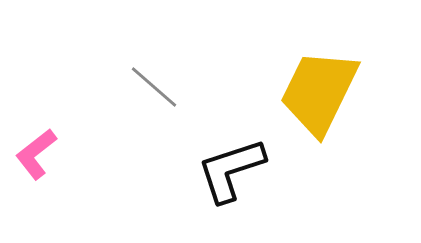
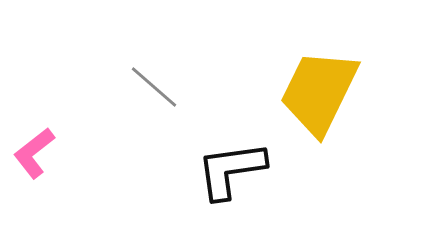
pink L-shape: moved 2 px left, 1 px up
black L-shape: rotated 10 degrees clockwise
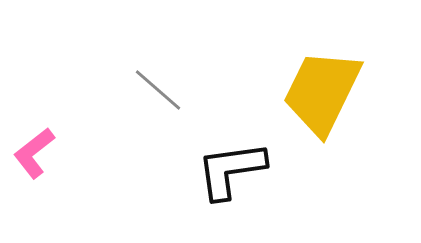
gray line: moved 4 px right, 3 px down
yellow trapezoid: moved 3 px right
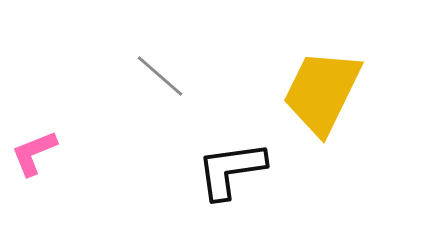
gray line: moved 2 px right, 14 px up
pink L-shape: rotated 16 degrees clockwise
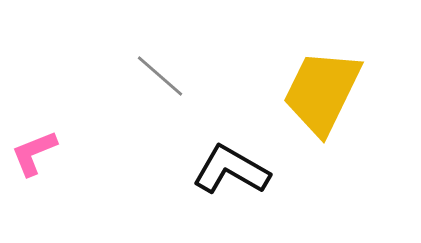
black L-shape: rotated 38 degrees clockwise
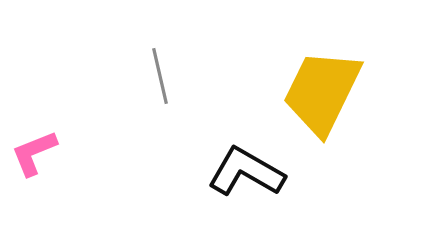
gray line: rotated 36 degrees clockwise
black L-shape: moved 15 px right, 2 px down
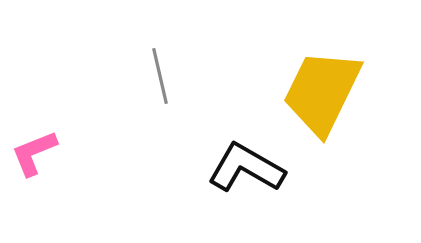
black L-shape: moved 4 px up
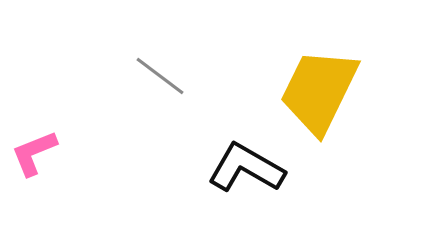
gray line: rotated 40 degrees counterclockwise
yellow trapezoid: moved 3 px left, 1 px up
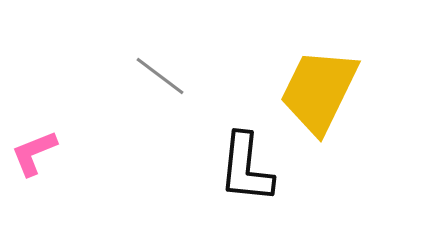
black L-shape: rotated 114 degrees counterclockwise
